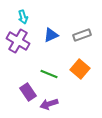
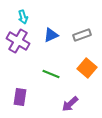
orange square: moved 7 px right, 1 px up
green line: moved 2 px right
purple rectangle: moved 8 px left, 5 px down; rotated 42 degrees clockwise
purple arrow: moved 21 px right; rotated 24 degrees counterclockwise
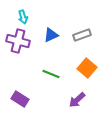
purple cross: rotated 15 degrees counterclockwise
purple rectangle: moved 2 px down; rotated 66 degrees counterclockwise
purple arrow: moved 7 px right, 4 px up
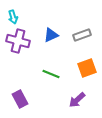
cyan arrow: moved 10 px left
orange square: rotated 30 degrees clockwise
purple rectangle: rotated 30 degrees clockwise
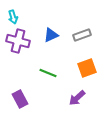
green line: moved 3 px left, 1 px up
purple arrow: moved 2 px up
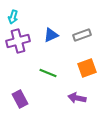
cyan arrow: rotated 32 degrees clockwise
purple cross: rotated 30 degrees counterclockwise
purple arrow: rotated 54 degrees clockwise
